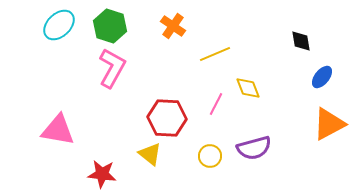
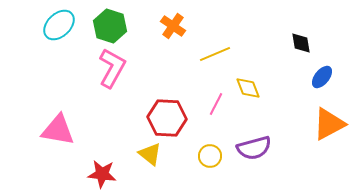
black diamond: moved 2 px down
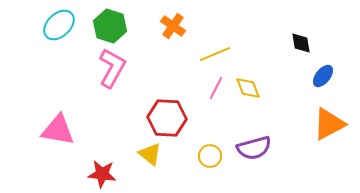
blue ellipse: moved 1 px right, 1 px up
pink line: moved 16 px up
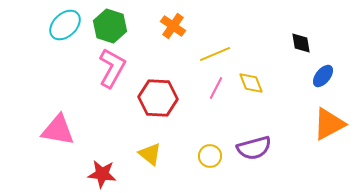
cyan ellipse: moved 6 px right
yellow diamond: moved 3 px right, 5 px up
red hexagon: moved 9 px left, 20 px up
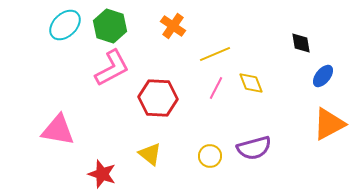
pink L-shape: rotated 33 degrees clockwise
red star: rotated 12 degrees clockwise
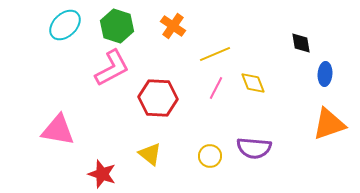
green hexagon: moved 7 px right
blue ellipse: moved 2 px right, 2 px up; rotated 35 degrees counterclockwise
yellow diamond: moved 2 px right
orange triangle: rotated 9 degrees clockwise
purple semicircle: rotated 20 degrees clockwise
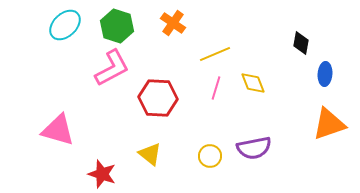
orange cross: moved 3 px up
black diamond: rotated 20 degrees clockwise
pink line: rotated 10 degrees counterclockwise
pink triangle: rotated 6 degrees clockwise
purple semicircle: rotated 16 degrees counterclockwise
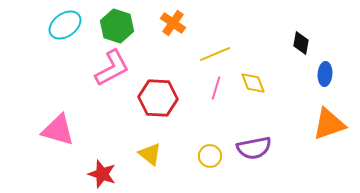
cyan ellipse: rotated 8 degrees clockwise
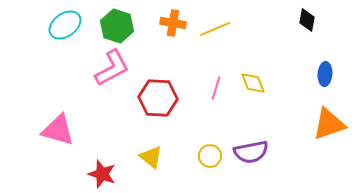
orange cross: rotated 25 degrees counterclockwise
black diamond: moved 6 px right, 23 px up
yellow line: moved 25 px up
purple semicircle: moved 3 px left, 4 px down
yellow triangle: moved 1 px right, 3 px down
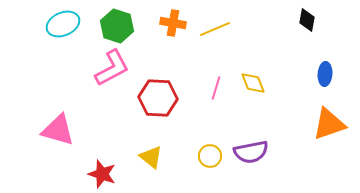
cyan ellipse: moved 2 px left, 1 px up; rotated 12 degrees clockwise
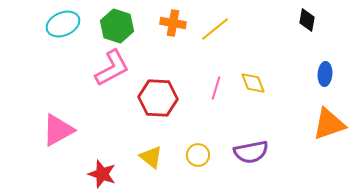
yellow line: rotated 16 degrees counterclockwise
pink triangle: rotated 45 degrees counterclockwise
yellow circle: moved 12 px left, 1 px up
